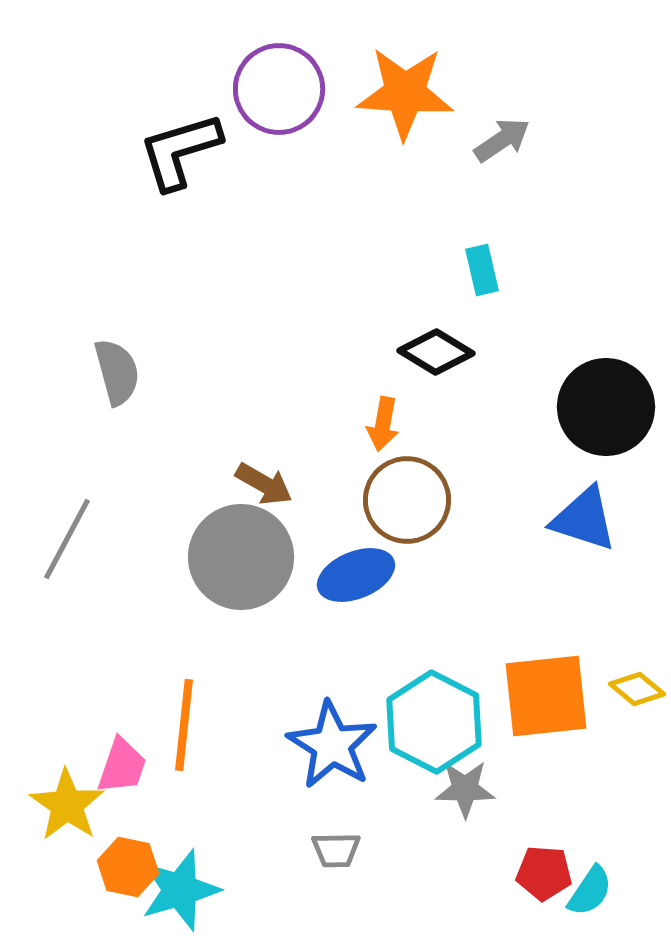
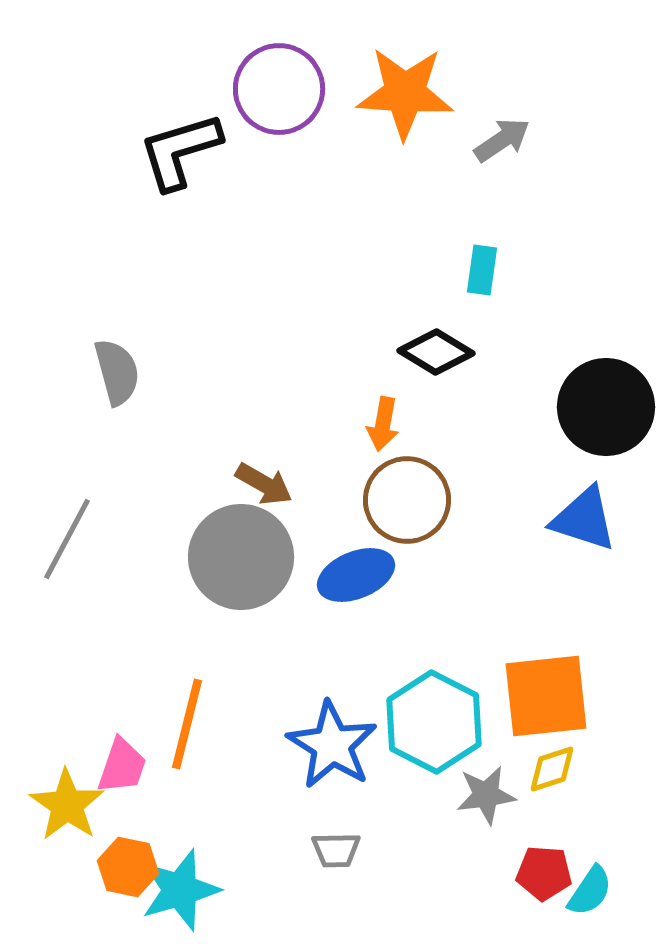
cyan rectangle: rotated 21 degrees clockwise
yellow diamond: moved 85 px left, 80 px down; rotated 58 degrees counterclockwise
orange line: moved 3 px right, 1 px up; rotated 8 degrees clockwise
gray star: moved 21 px right, 6 px down; rotated 8 degrees counterclockwise
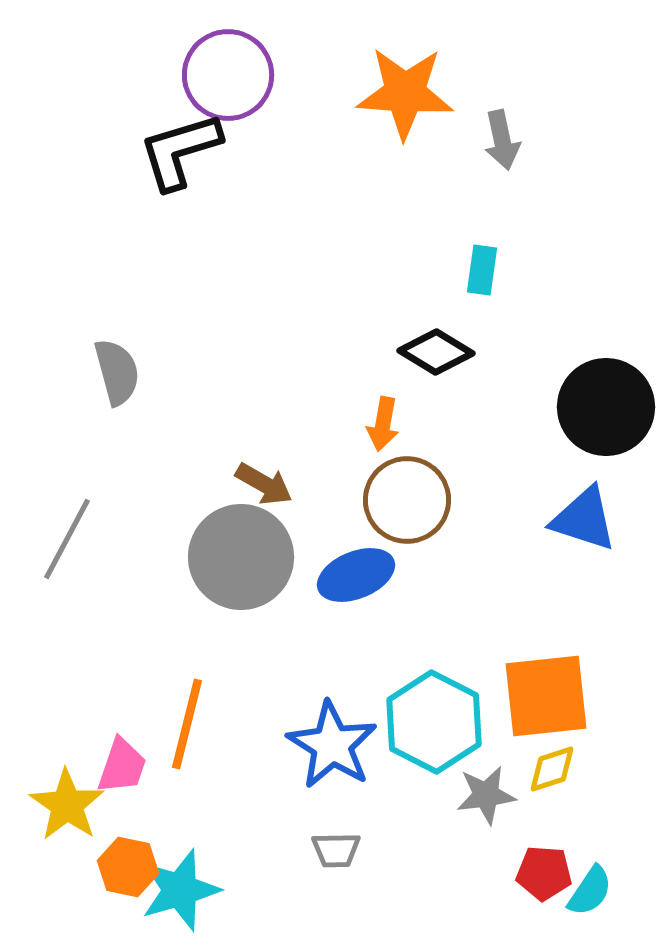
purple circle: moved 51 px left, 14 px up
gray arrow: rotated 112 degrees clockwise
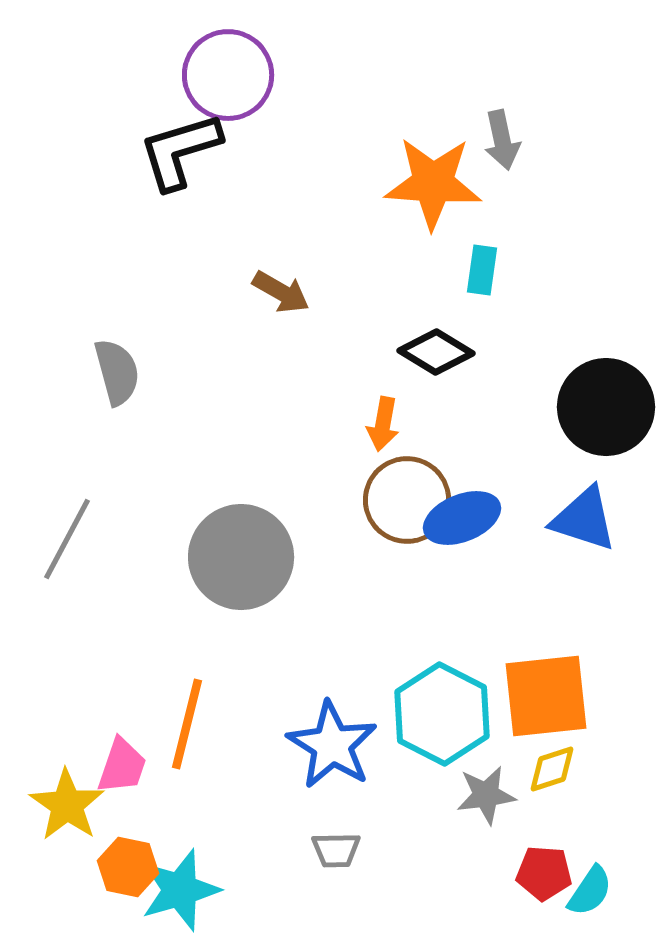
orange star: moved 28 px right, 90 px down
brown arrow: moved 17 px right, 192 px up
blue ellipse: moved 106 px right, 57 px up
cyan hexagon: moved 8 px right, 8 px up
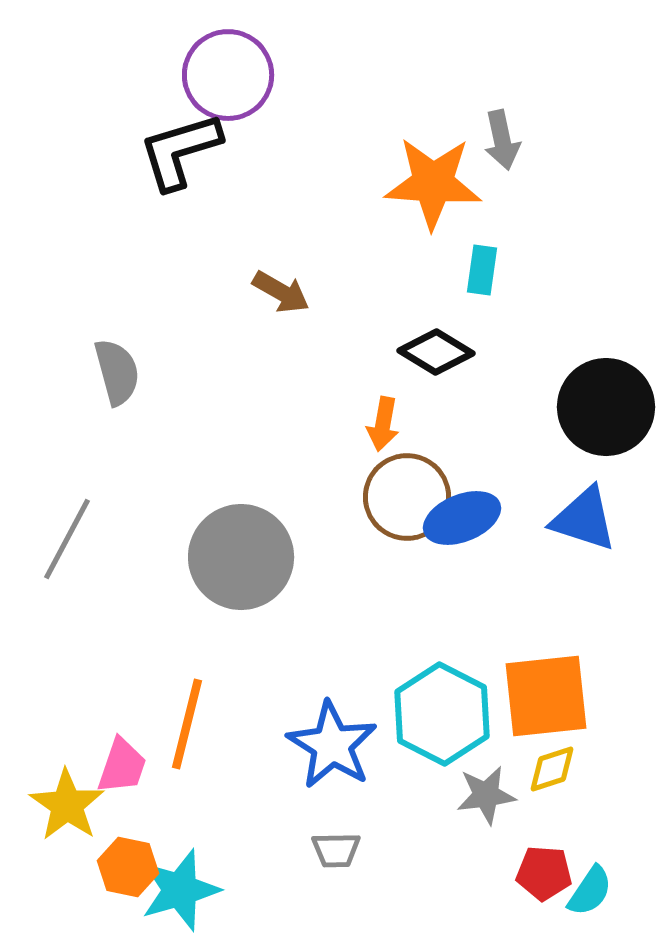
brown circle: moved 3 px up
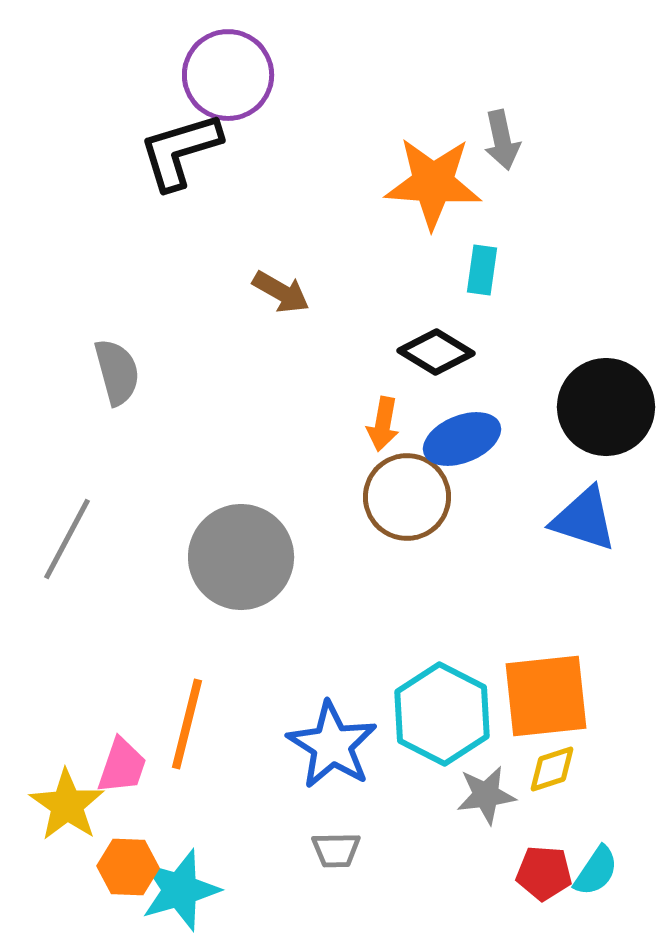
blue ellipse: moved 79 px up
orange hexagon: rotated 10 degrees counterclockwise
cyan semicircle: moved 6 px right, 20 px up
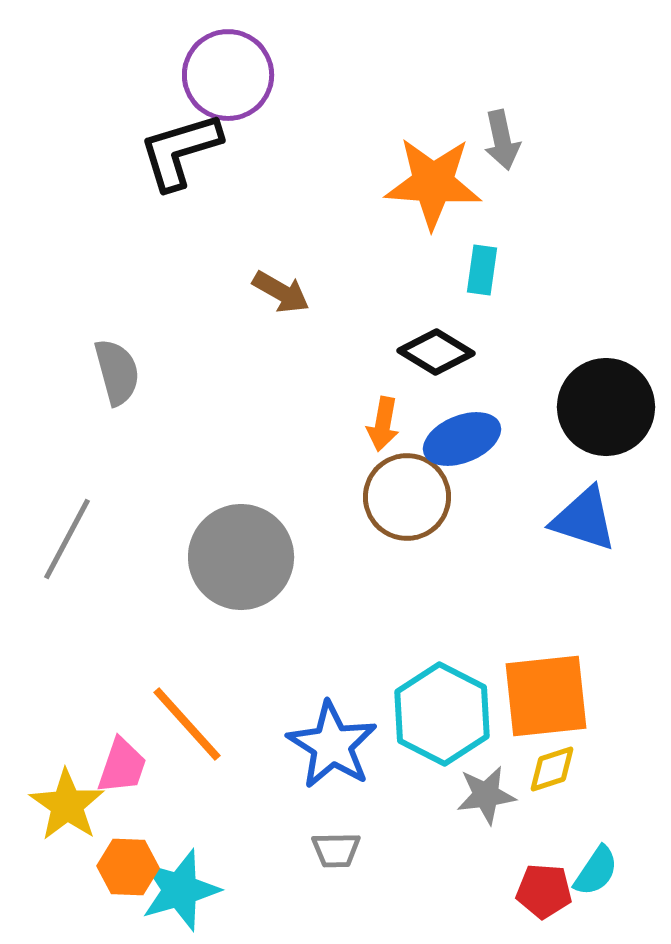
orange line: rotated 56 degrees counterclockwise
red pentagon: moved 18 px down
